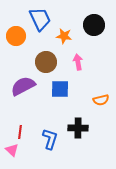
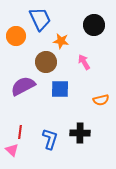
orange star: moved 3 px left, 5 px down
pink arrow: moved 6 px right; rotated 21 degrees counterclockwise
black cross: moved 2 px right, 5 px down
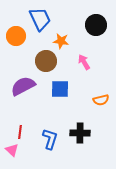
black circle: moved 2 px right
brown circle: moved 1 px up
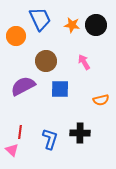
orange star: moved 11 px right, 16 px up
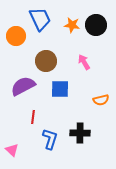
red line: moved 13 px right, 15 px up
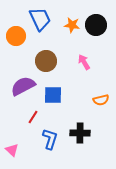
blue square: moved 7 px left, 6 px down
red line: rotated 24 degrees clockwise
